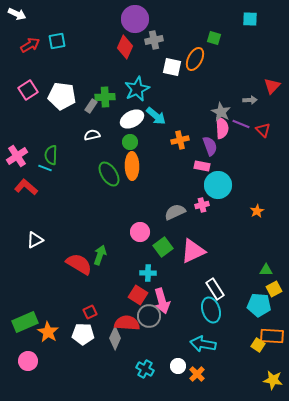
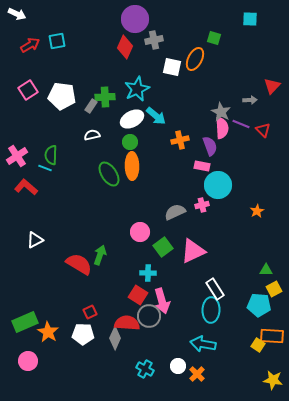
cyan ellipse at (211, 310): rotated 20 degrees clockwise
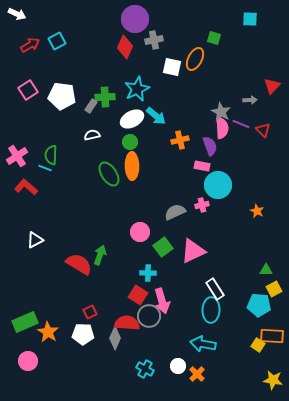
cyan square at (57, 41): rotated 18 degrees counterclockwise
orange star at (257, 211): rotated 16 degrees counterclockwise
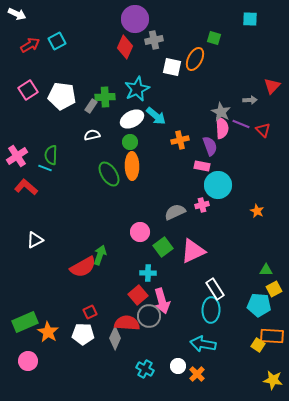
red semicircle at (79, 264): moved 4 px right, 3 px down; rotated 120 degrees clockwise
red square at (138, 295): rotated 18 degrees clockwise
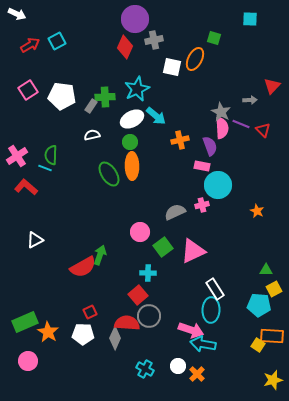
pink arrow at (162, 301): moved 29 px right, 29 px down; rotated 55 degrees counterclockwise
yellow star at (273, 380): rotated 24 degrees counterclockwise
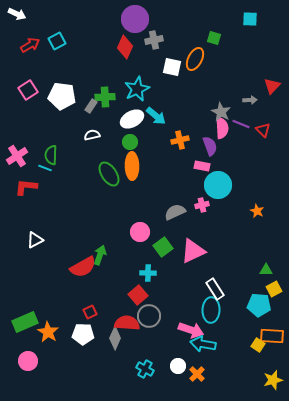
red L-shape at (26, 187): rotated 35 degrees counterclockwise
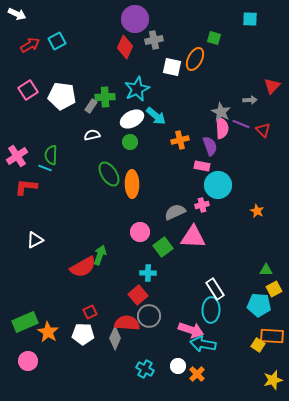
orange ellipse at (132, 166): moved 18 px down
pink triangle at (193, 251): moved 14 px up; rotated 28 degrees clockwise
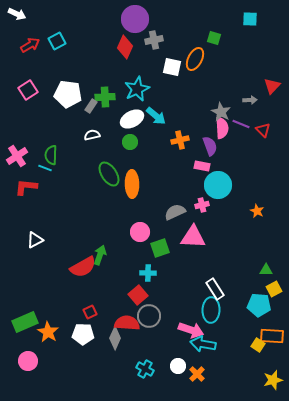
white pentagon at (62, 96): moved 6 px right, 2 px up
green square at (163, 247): moved 3 px left, 1 px down; rotated 18 degrees clockwise
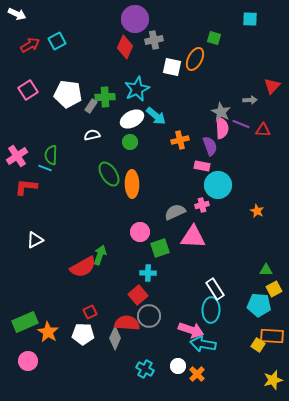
red triangle at (263, 130): rotated 42 degrees counterclockwise
